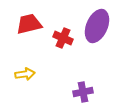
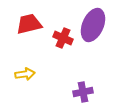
purple ellipse: moved 4 px left, 1 px up
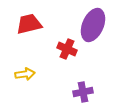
red cross: moved 4 px right, 11 px down
